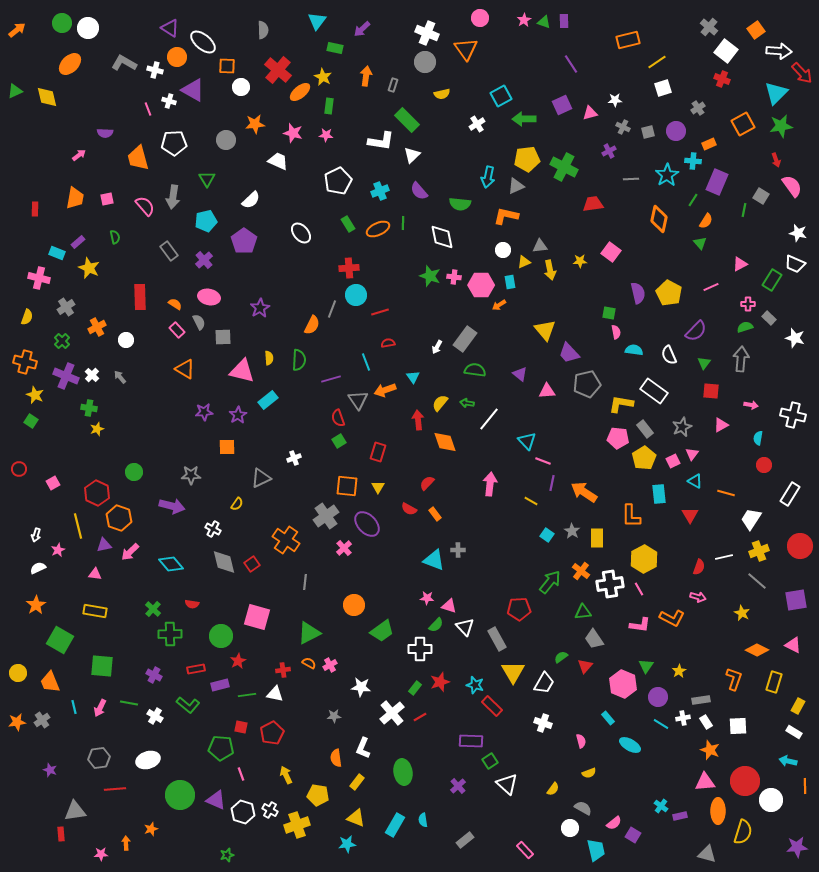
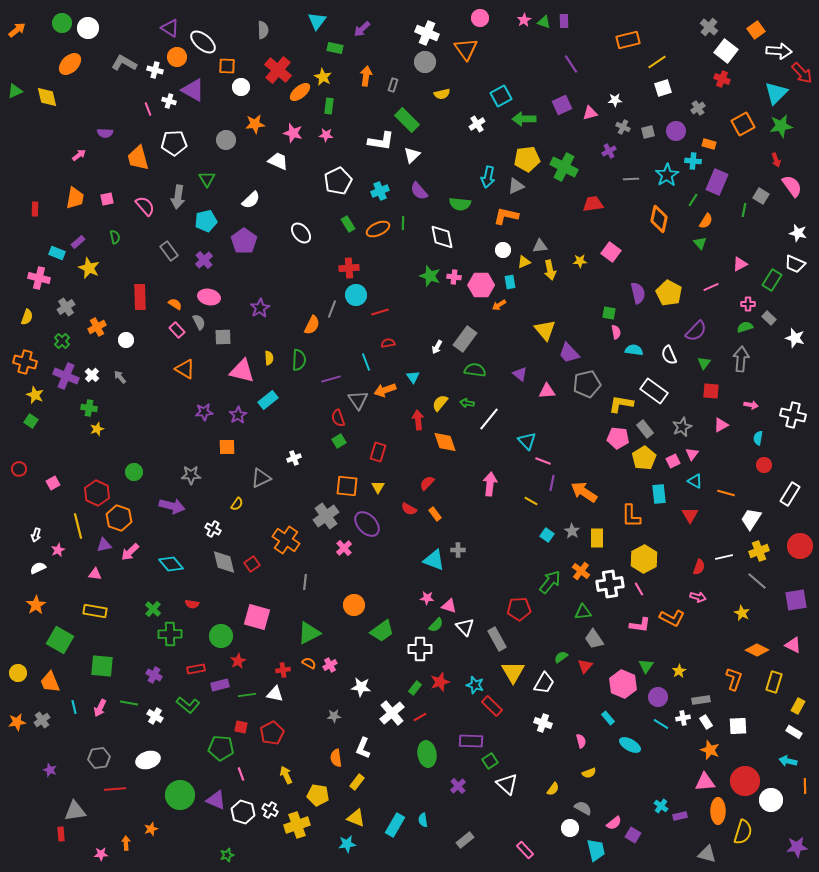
orange rectangle at (709, 144): rotated 40 degrees clockwise
gray arrow at (173, 197): moved 5 px right
green ellipse at (403, 772): moved 24 px right, 18 px up
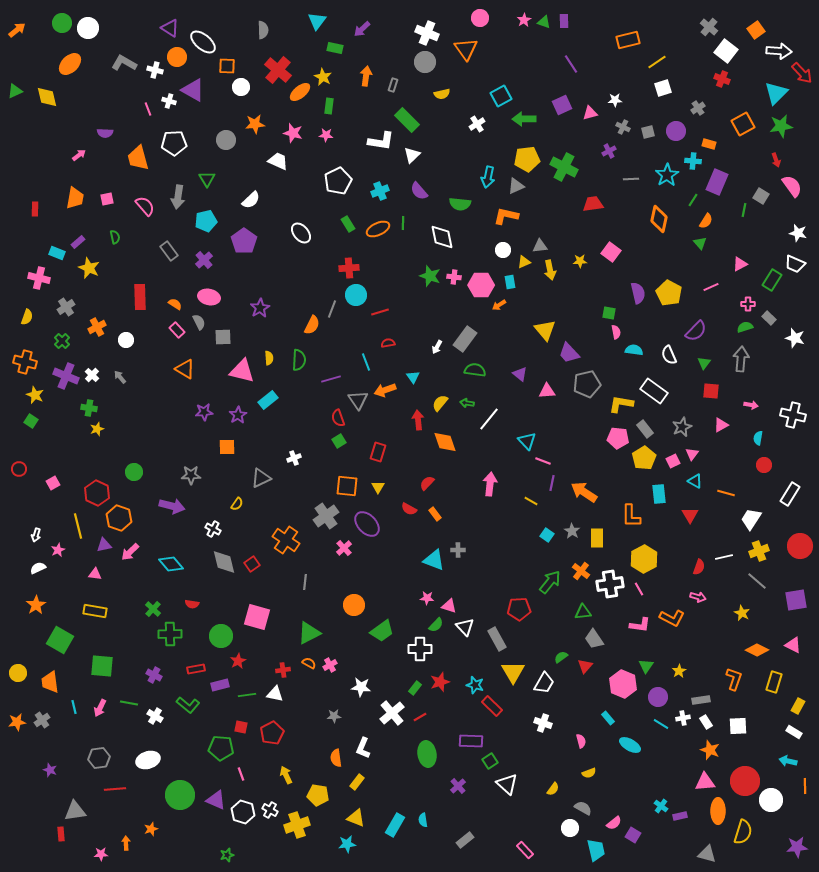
orange trapezoid at (50, 682): rotated 15 degrees clockwise
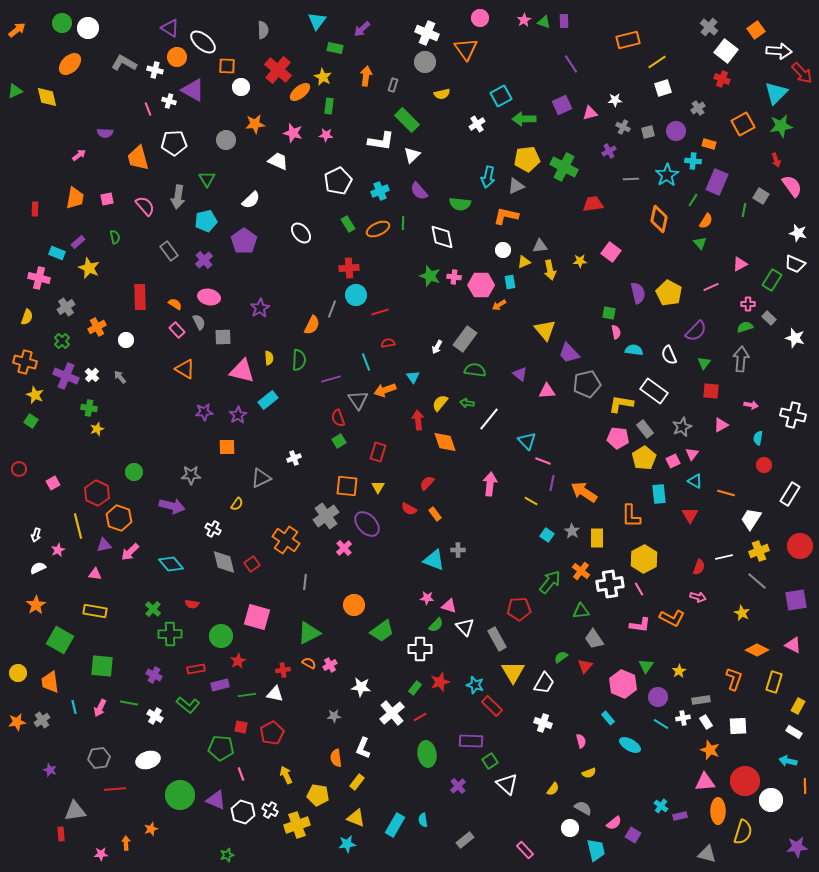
green triangle at (583, 612): moved 2 px left, 1 px up
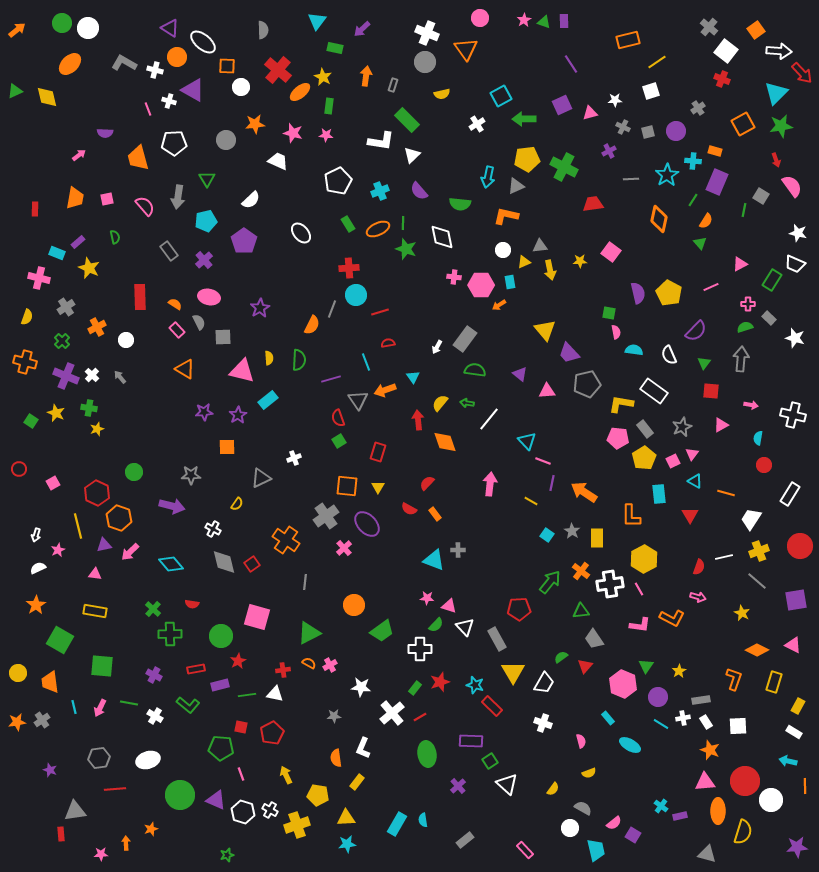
white square at (663, 88): moved 12 px left, 3 px down
orange rectangle at (709, 144): moved 6 px right, 7 px down
green star at (430, 276): moved 24 px left, 27 px up
yellow star at (35, 395): moved 21 px right, 18 px down
yellow triangle at (356, 818): moved 10 px left; rotated 24 degrees counterclockwise
cyan rectangle at (395, 825): moved 2 px right, 1 px up
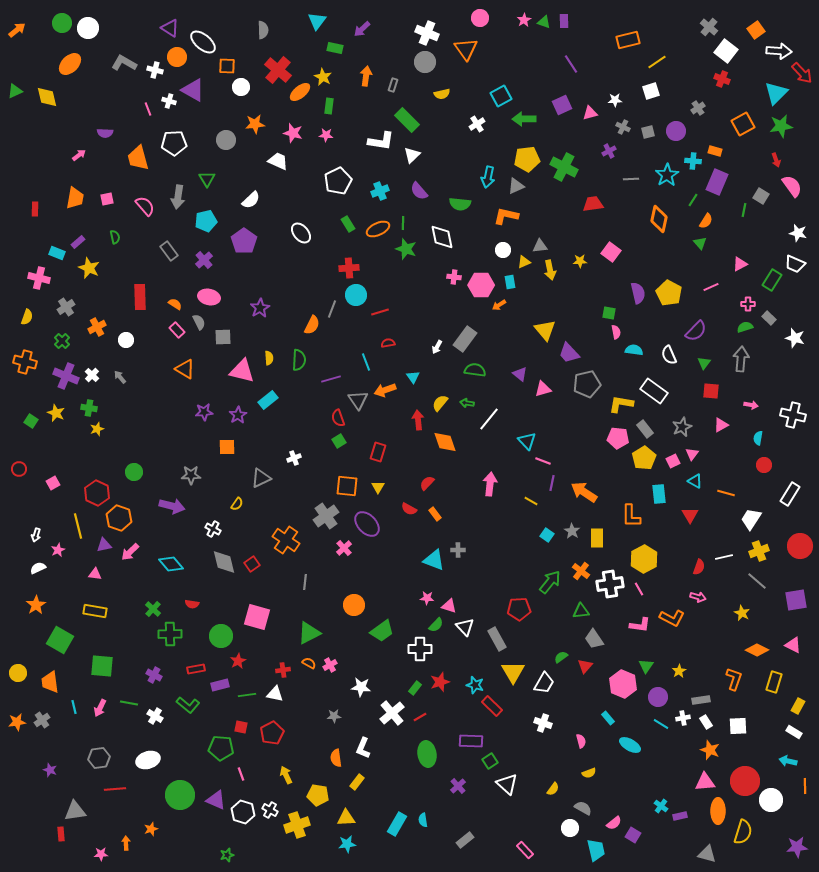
pink triangle at (547, 391): moved 4 px left, 2 px up; rotated 12 degrees counterclockwise
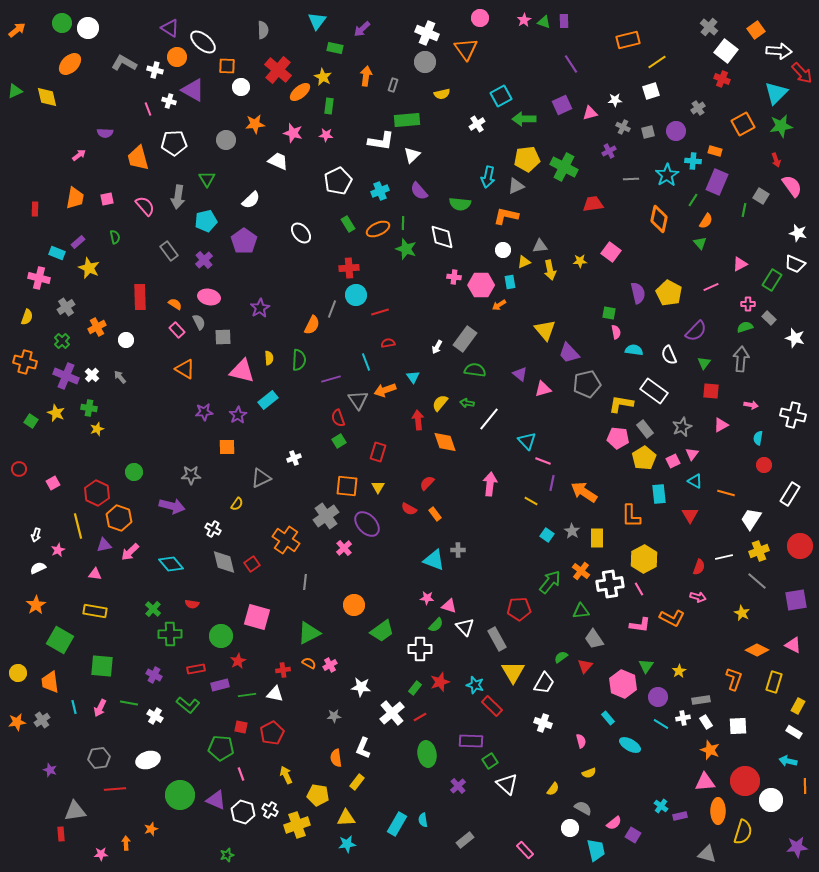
green rectangle at (407, 120): rotated 50 degrees counterclockwise
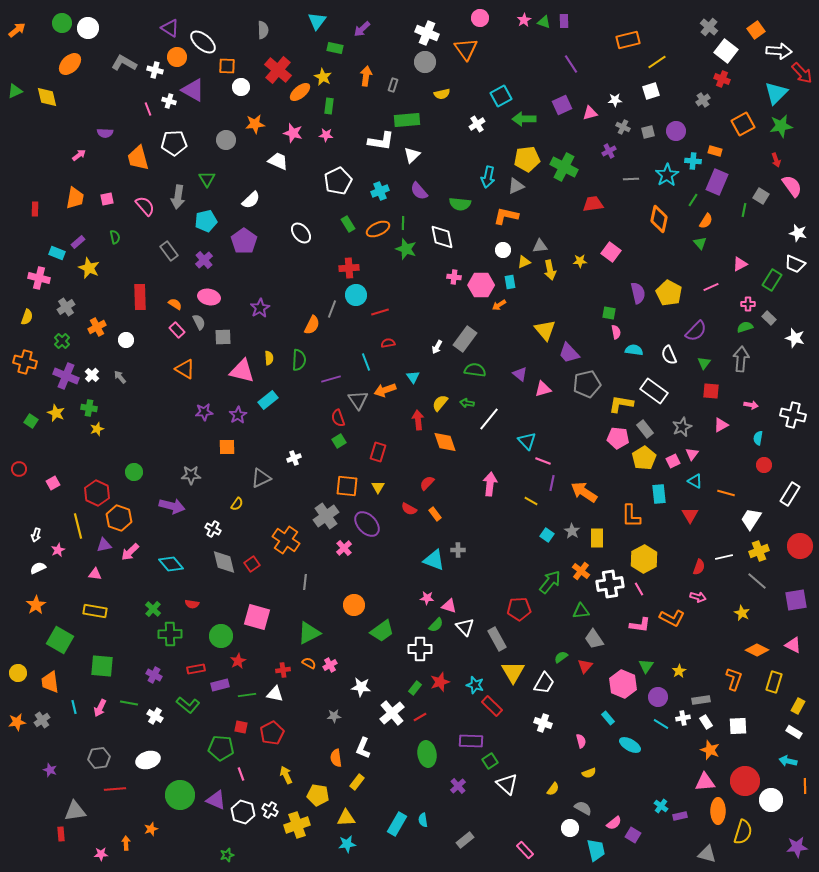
gray cross at (698, 108): moved 5 px right, 8 px up
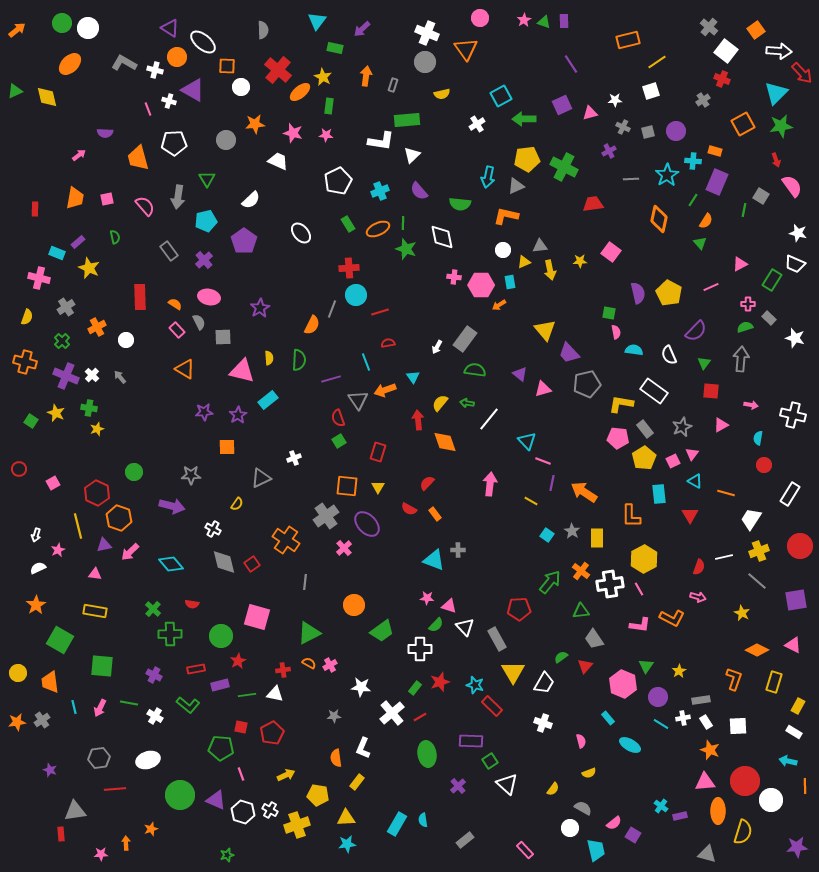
yellow arrow at (286, 775): rotated 90 degrees clockwise
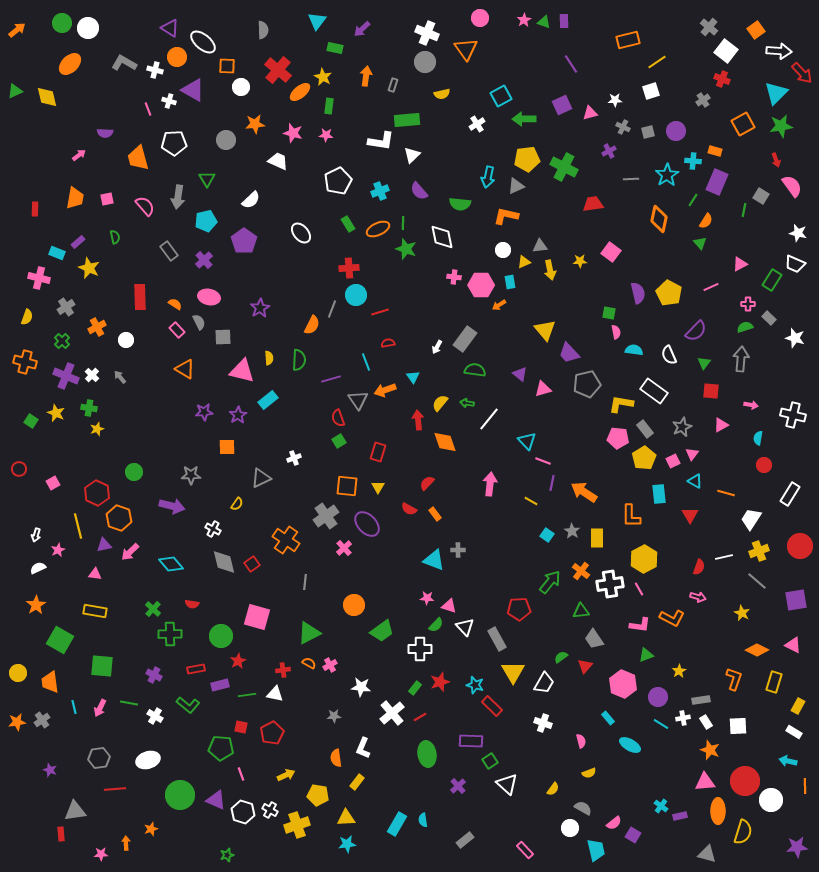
green triangle at (646, 666): moved 11 px up; rotated 35 degrees clockwise
